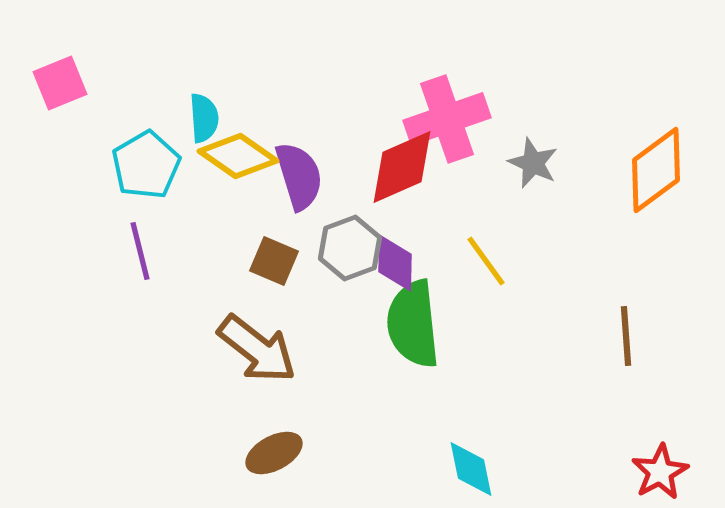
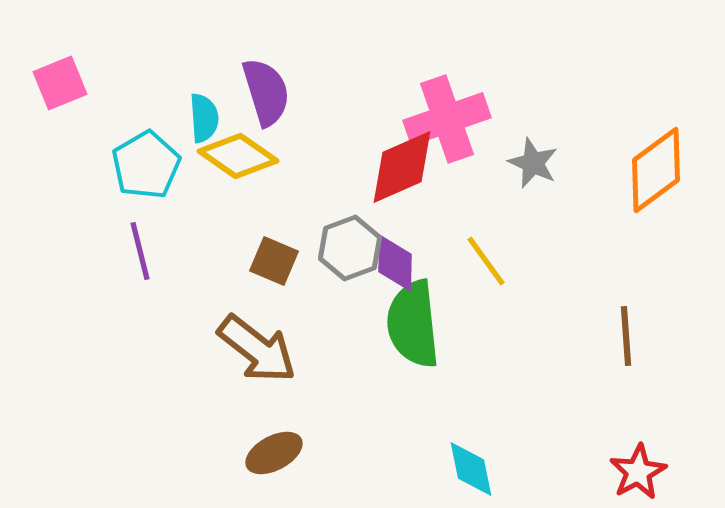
purple semicircle: moved 33 px left, 84 px up
red star: moved 22 px left
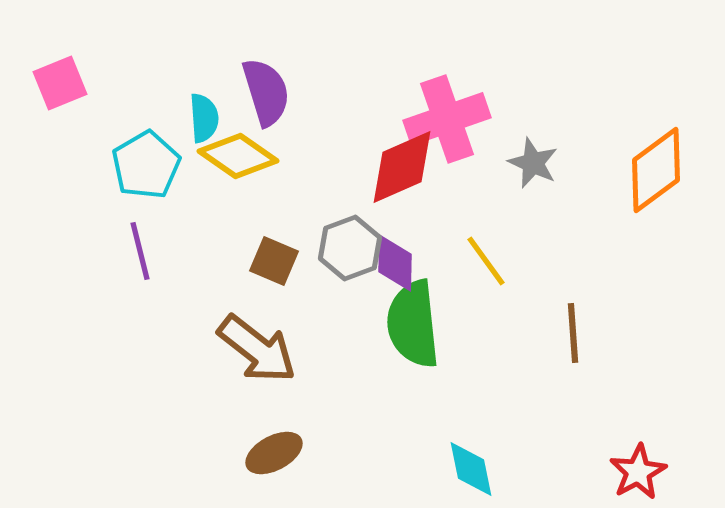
brown line: moved 53 px left, 3 px up
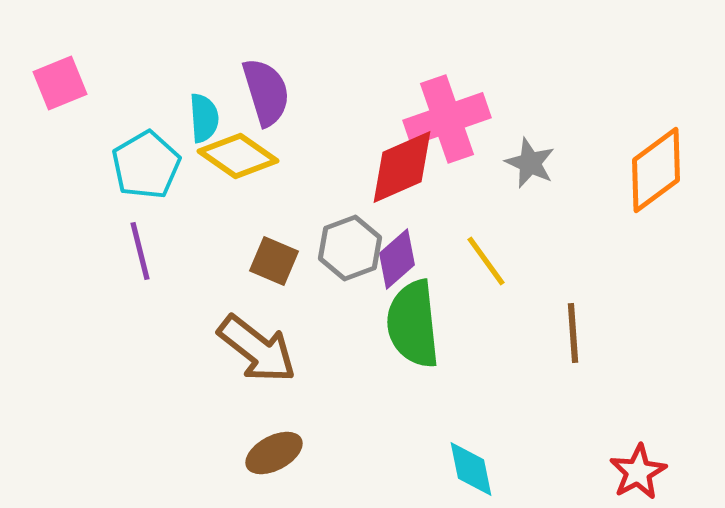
gray star: moved 3 px left
purple diamond: moved 2 px right, 4 px up; rotated 48 degrees clockwise
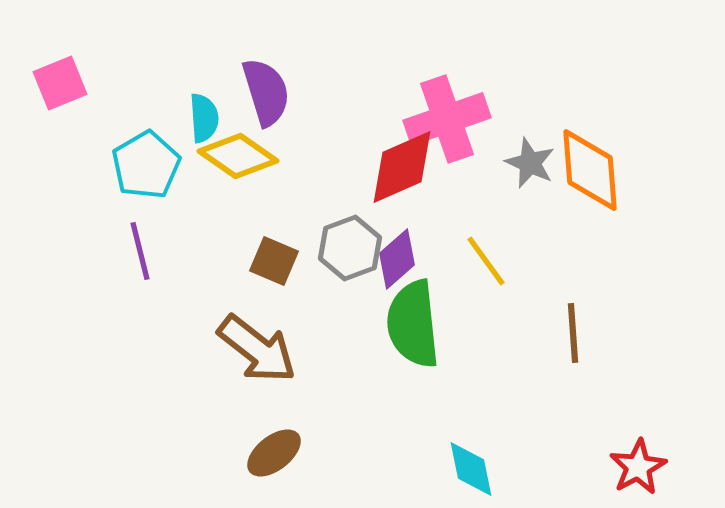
orange diamond: moved 66 px left; rotated 58 degrees counterclockwise
brown ellipse: rotated 10 degrees counterclockwise
red star: moved 5 px up
